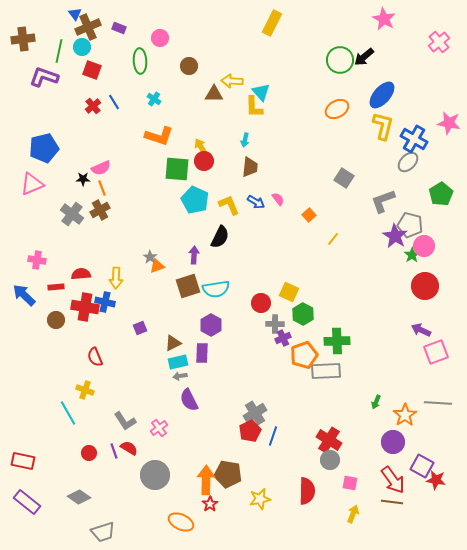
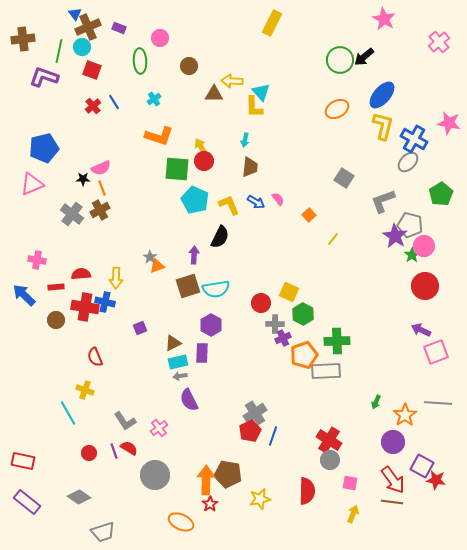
cyan cross at (154, 99): rotated 24 degrees clockwise
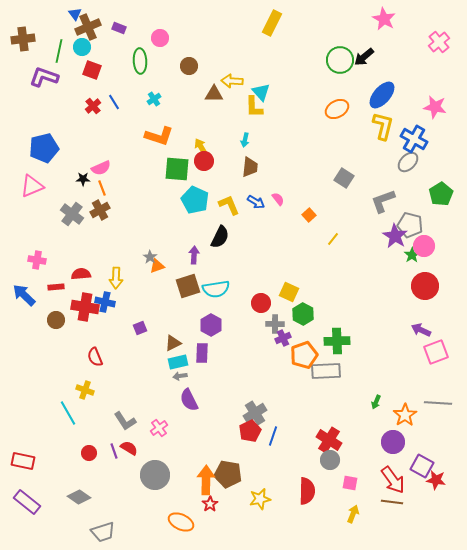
pink star at (449, 123): moved 14 px left, 16 px up
pink triangle at (32, 184): moved 2 px down
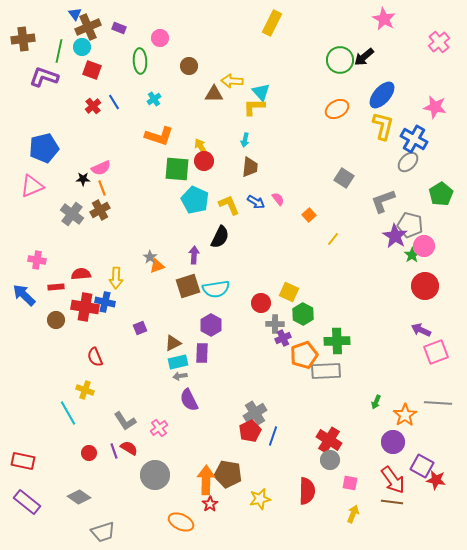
yellow L-shape at (254, 107): rotated 90 degrees clockwise
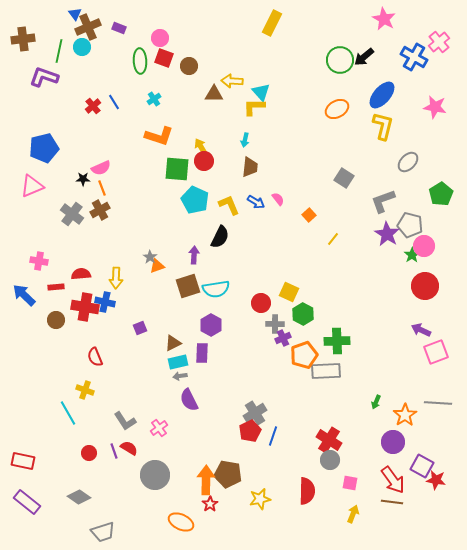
red square at (92, 70): moved 72 px right, 12 px up
blue cross at (414, 139): moved 82 px up
purple star at (395, 236): moved 8 px left, 2 px up
pink cross at (37, 260): moved 2 px right, 1 px down
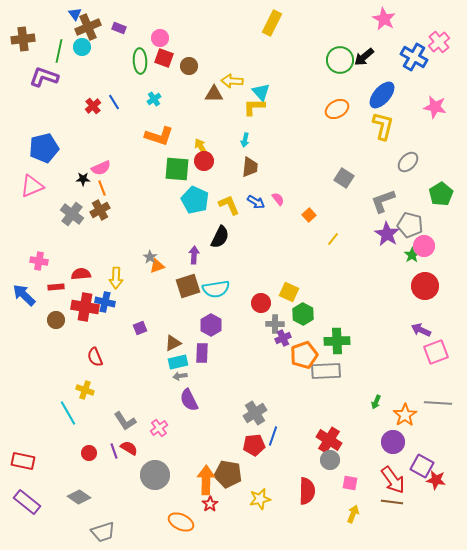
red pentagon at (250, 431): moved 4 px right, 14 px down; rotated 20 degrees clockwise
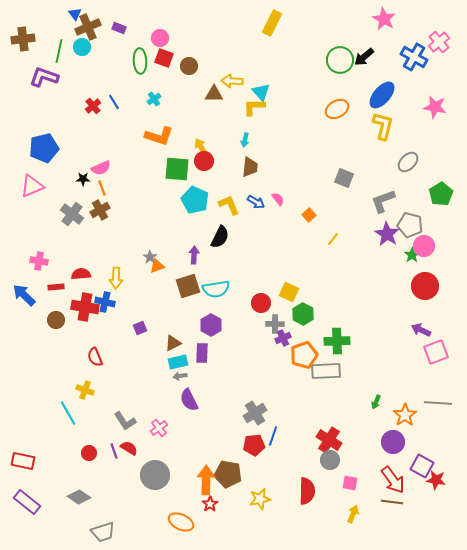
gray square at (344, 178): rotated 12 degrees counterclockwise
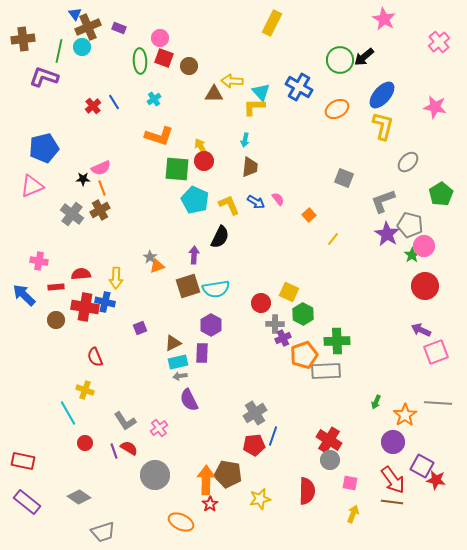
blue cross at (414, 57): moved 115 px left, 30 px down
red circle at (89, 453): moved 4 px left, 10 px up
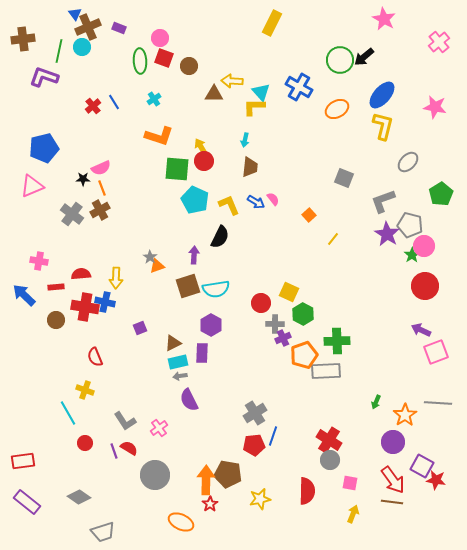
pink semicircle at (278, 199): moved 5 px left
red rectangle at (23, 461): rotated 20 degrees counterclockwise
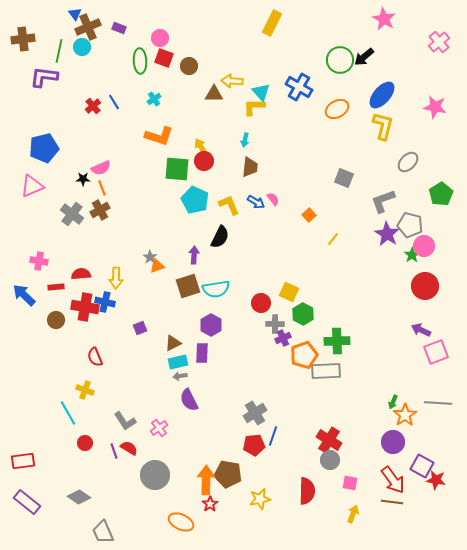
purple L-shape at (44, 77): rotated 12 degrees counterclockwise
green arrow at (376, 402): moved 17 px right
gray trapezoid at (103, 532): rotated 85 degrees clockwise
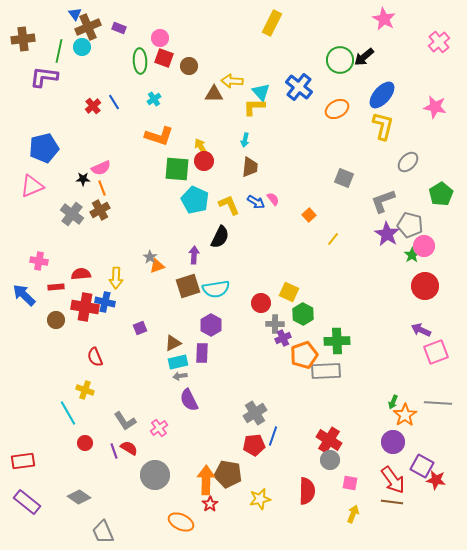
blue cross at (299, 87): rotated 8 degrees clockwise
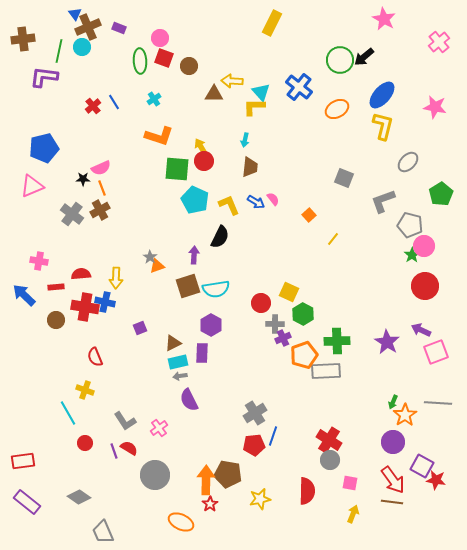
purple star at (387, 234): moved 108 px down
